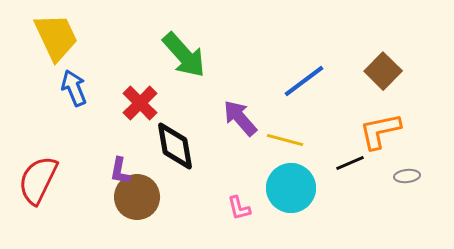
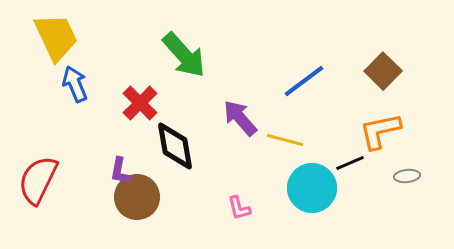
blue arrow: moved 1 px right, 4 px up
cyan circle: moved 21 px right
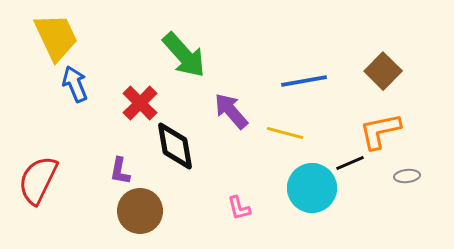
blue line: rotated 27 degrees clockwise
purple arrow: moved 9 px left, 7 px up
yellow line: moved 7 px up
brown circle: moved 3 px right, 14 px down
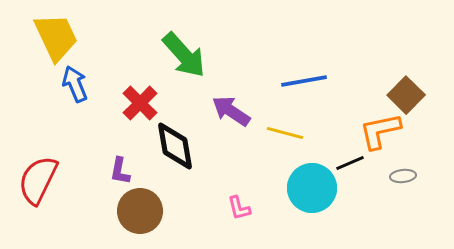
brown square: moved 23 px right, 24 px down
purple arrow: rotated 15 degrees counterclockwise
gray ellipse: moved 4 px left
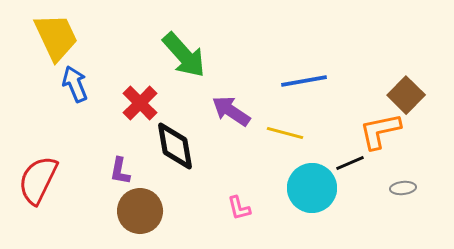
gray ellipse: moved 12 px down
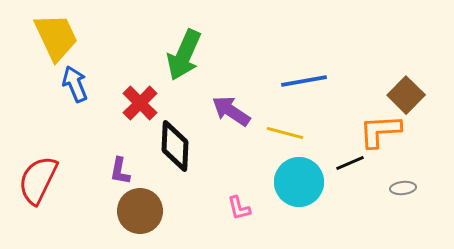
green arrow: rotated 66 degrees clockwise
orange L-shape: rotated 9 degrees clockwise
black diamond: rotated 12 degrees clockwise
cyan circle: moved 13 px left, 6 px up
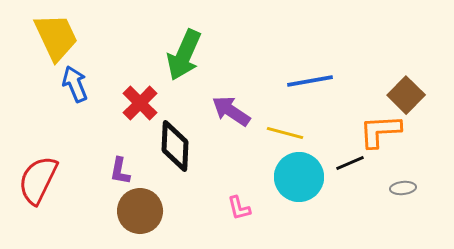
blue line: moved 6 px right
cyan circle: moved 5 px up
